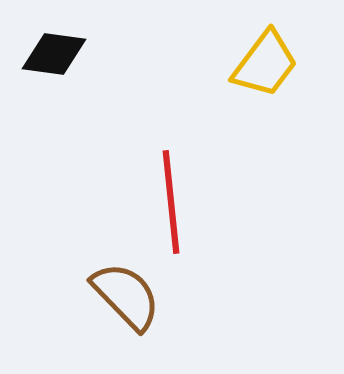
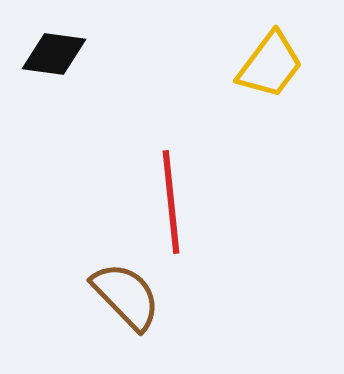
yellow trapezoid: moved 5 px right, 1 px down
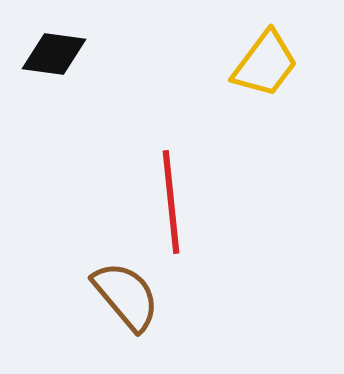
yellow trapezoid: moved 5 px left, 1 px up
brown semicircle: rotated 4 degrees clockwise
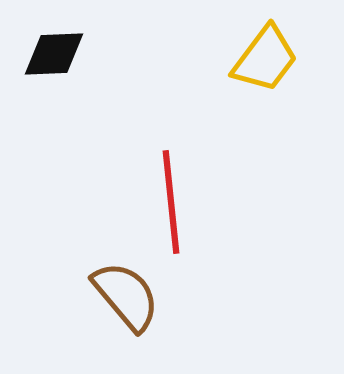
black diamond: rotated 10 degrees counterclockwise
yellow trapezoid: moved 5 px up
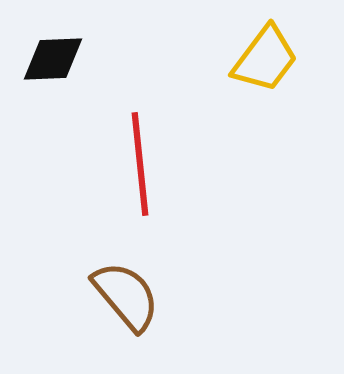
black diamond: moved 1 px left, 5 px down
red line: moved 31 px left, 38 px up
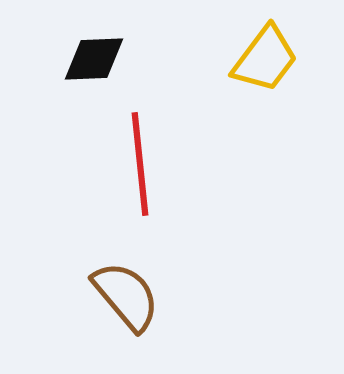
black diamond: moved 41 px right
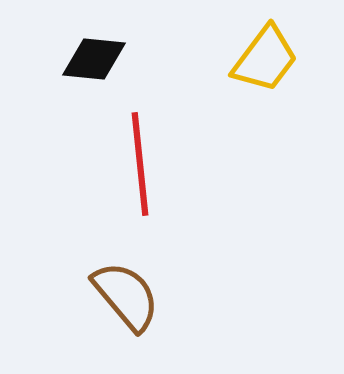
black diamond: rotated 8 degrees clockwise
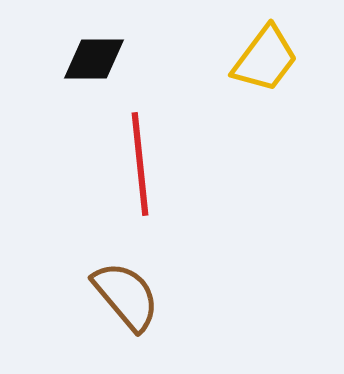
black diamond: rotated 6 degrees counterclockwise
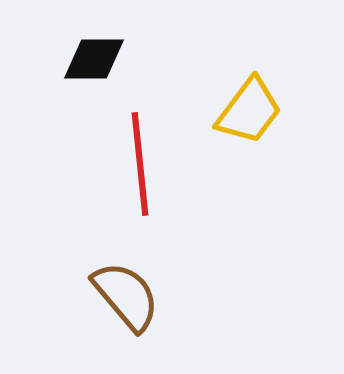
yellow trapezoid: moved 16 px left, 52 px down
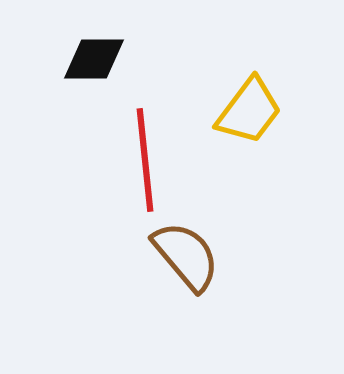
red line: moved 5 px right, 4 px up
brown semicircle: moved 60 px right, 40 px up
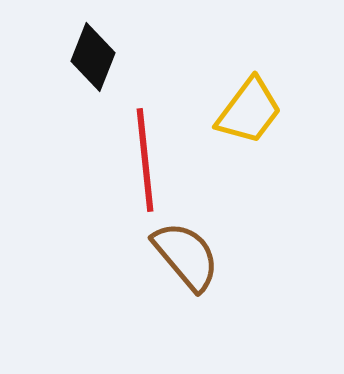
black diamond: moved 1 px left, 2 px up; rotated 68 degrees counterclockwise
